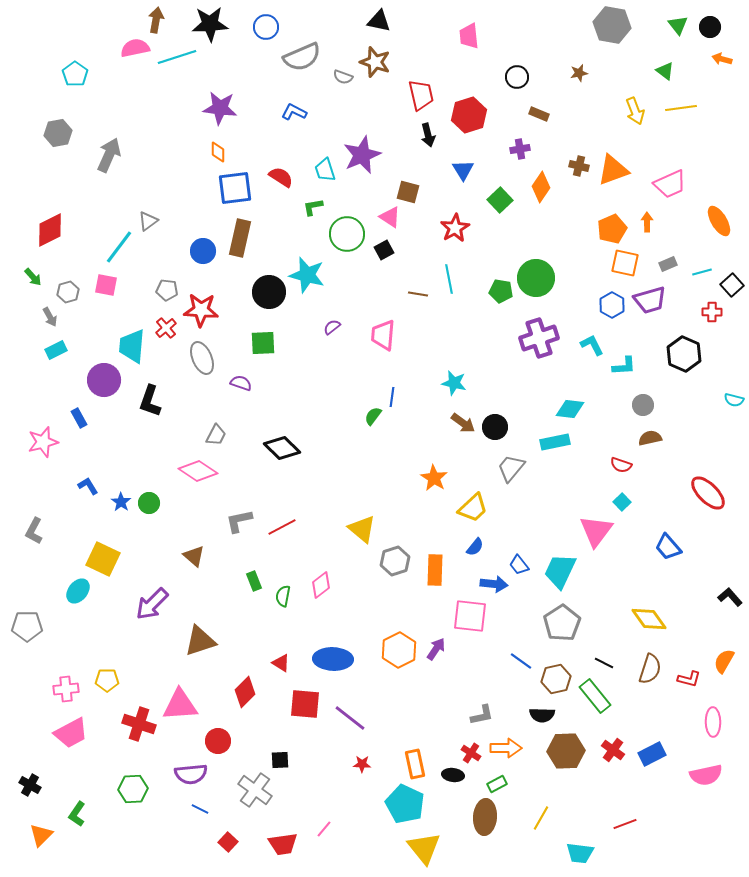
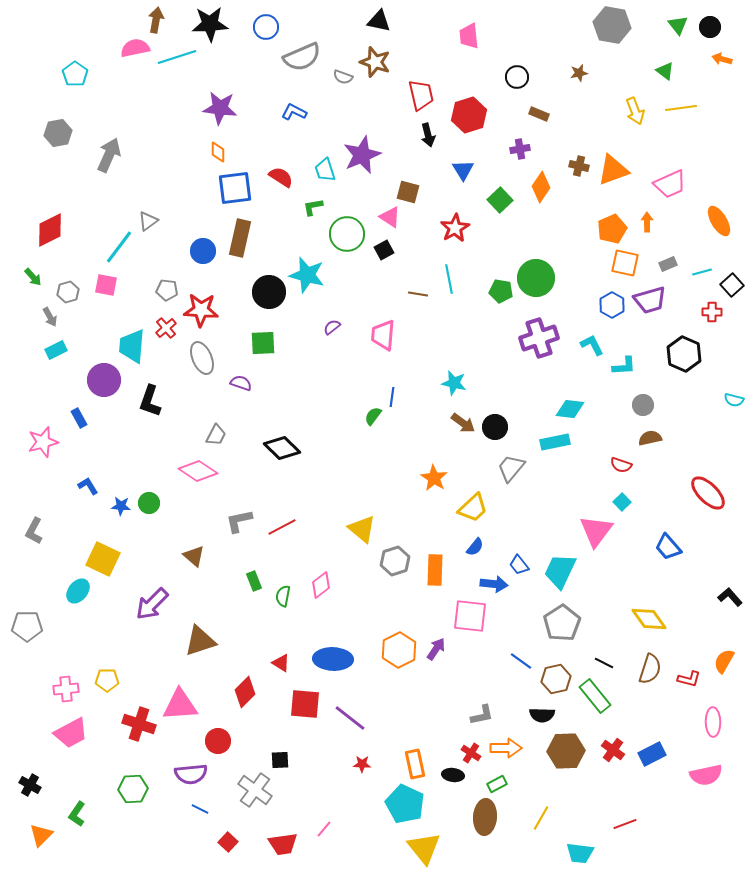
blue star at (121, 502): moved 4 px down; rotated 30 degrees counterclockwise
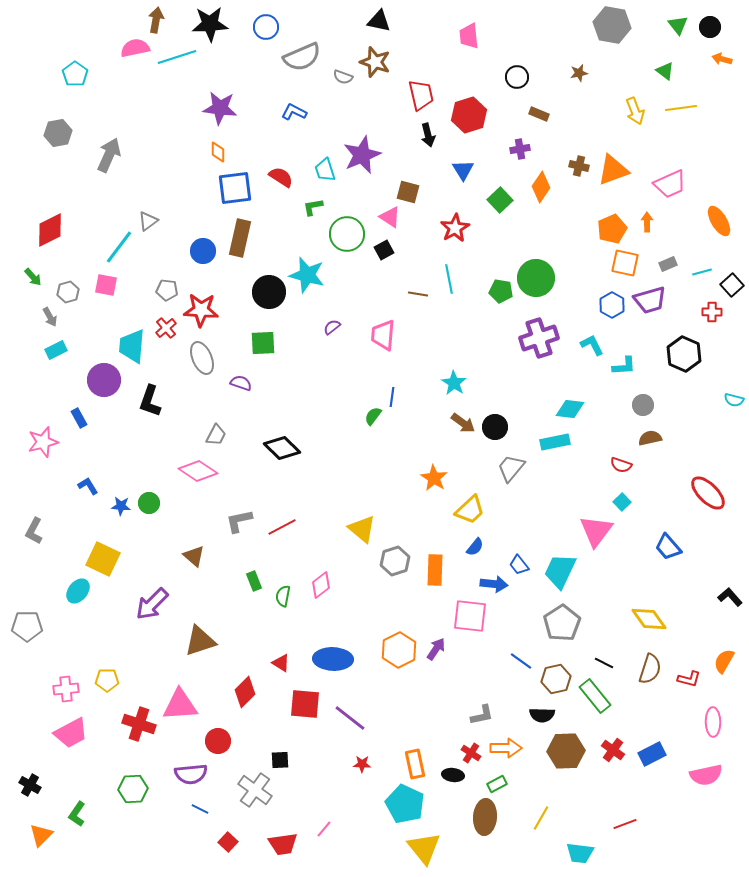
cyan star at (454, 383): rotated 20 degrees clockwise
yellow trapezoid at (473, 508): moved 3 px left, 2 px down
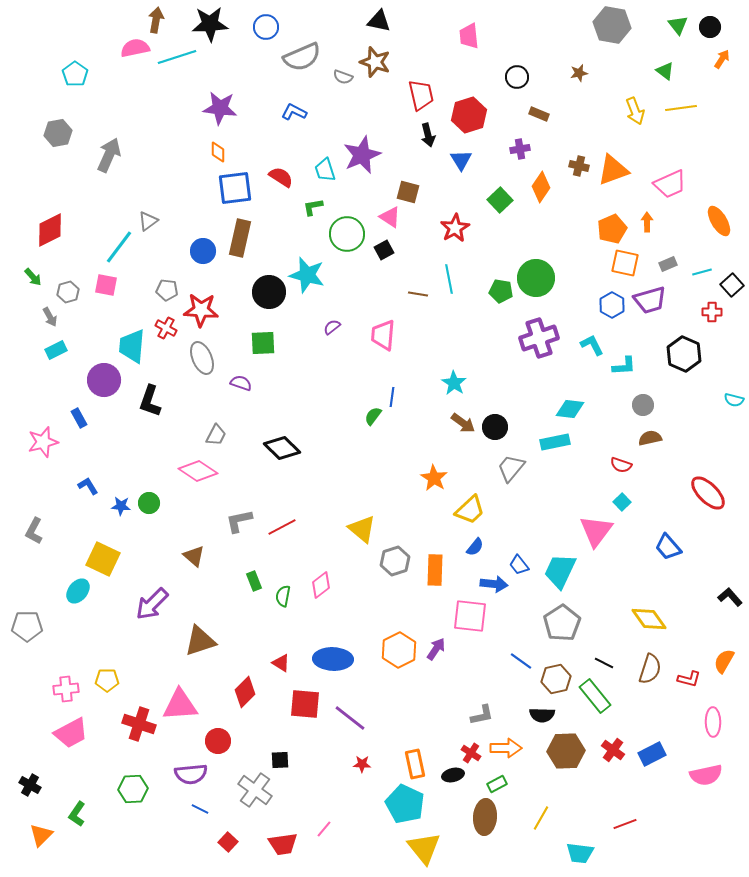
orange arrow at (722, 59): rotated 108 degrees clockwise
blue triangle at (463, 170): moved 2 px left, 10 px up
red cross at (166, 328): rotated 20 degrees counterclockwise
black ellipse at (453, 775): rotated 20 degrees counterclockwise
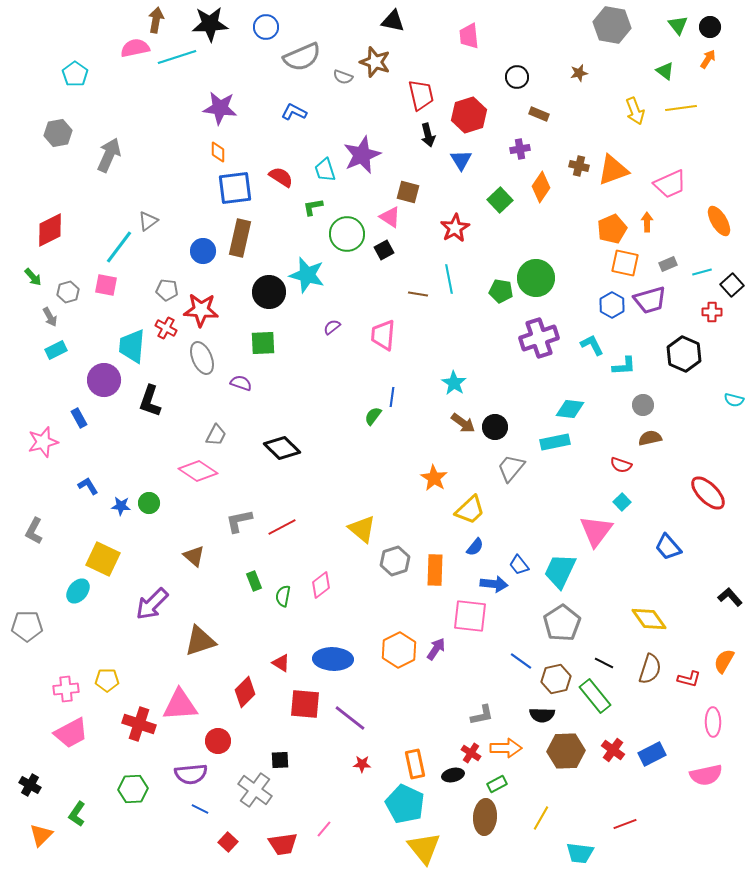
black triangle at (379, 21): moved 14 px right
orange arrow at (722, 59): moved 14 px left
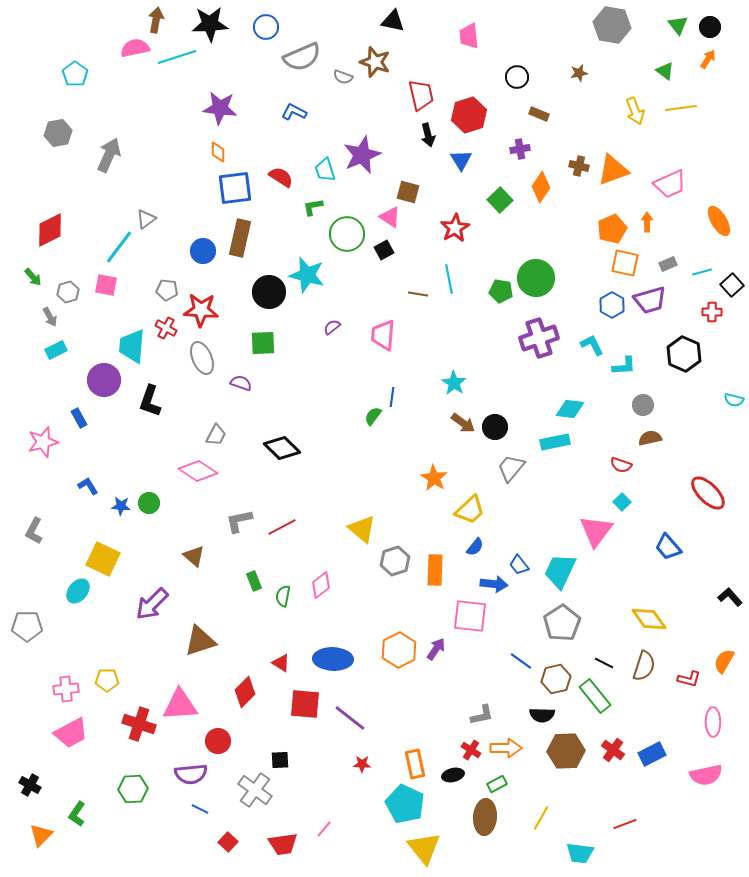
gray triangle at (148, 221): moved 2 px left, 2 px up
brown semicircle at (650, 669): moved 6 px left, 3 px up
red cross at (471, 753): moved 3 px up
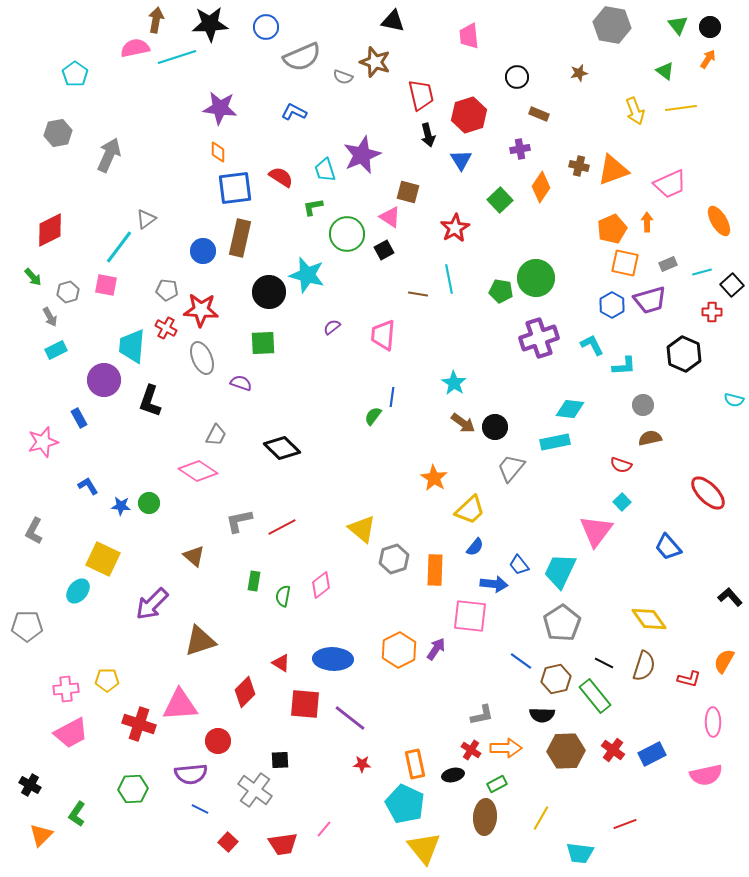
gray hexagon at (395, 561): moved 1 px left, 2 px up
green rectangle at (254, 581): rotated 30 degrees clockwise
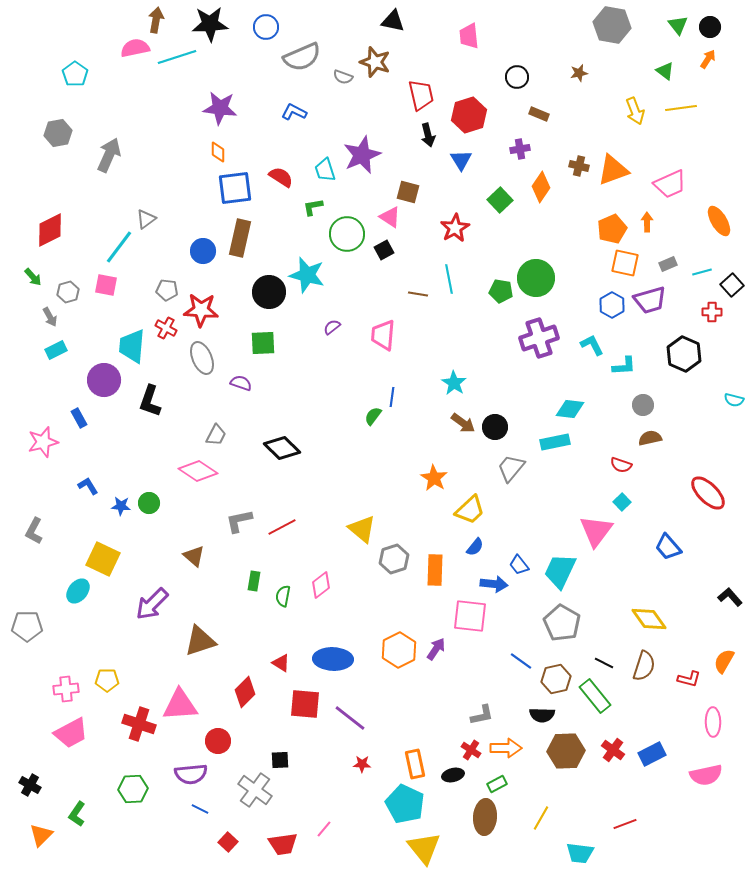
gray pentagon at (562, 623): rotated 9 degrees counterclockwise
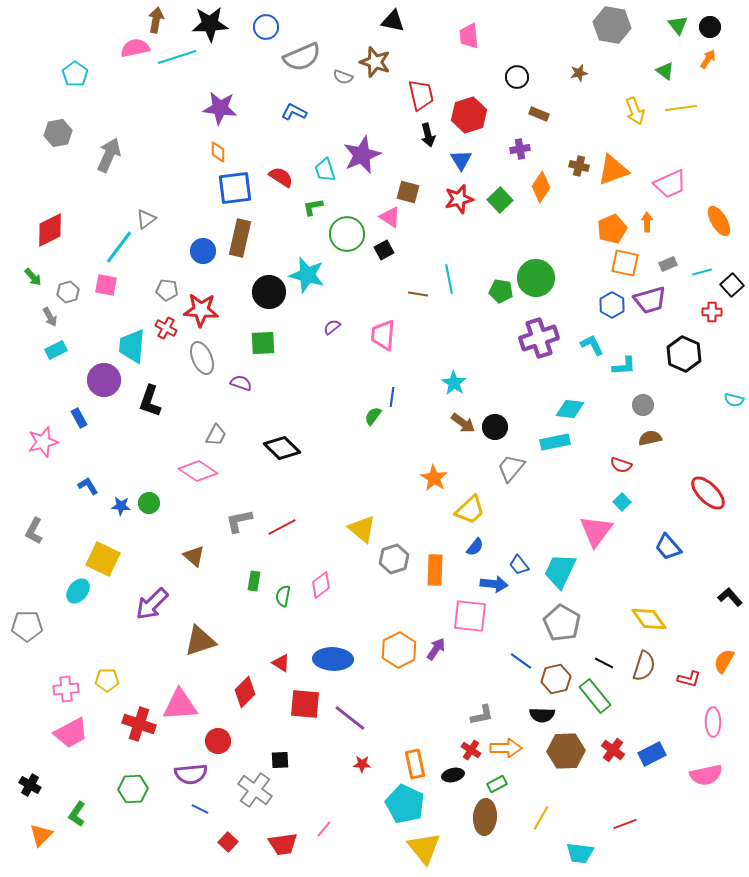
red star at (455, 228): moved 4 px right, 29 px up; rotated 16 degrees clockwise
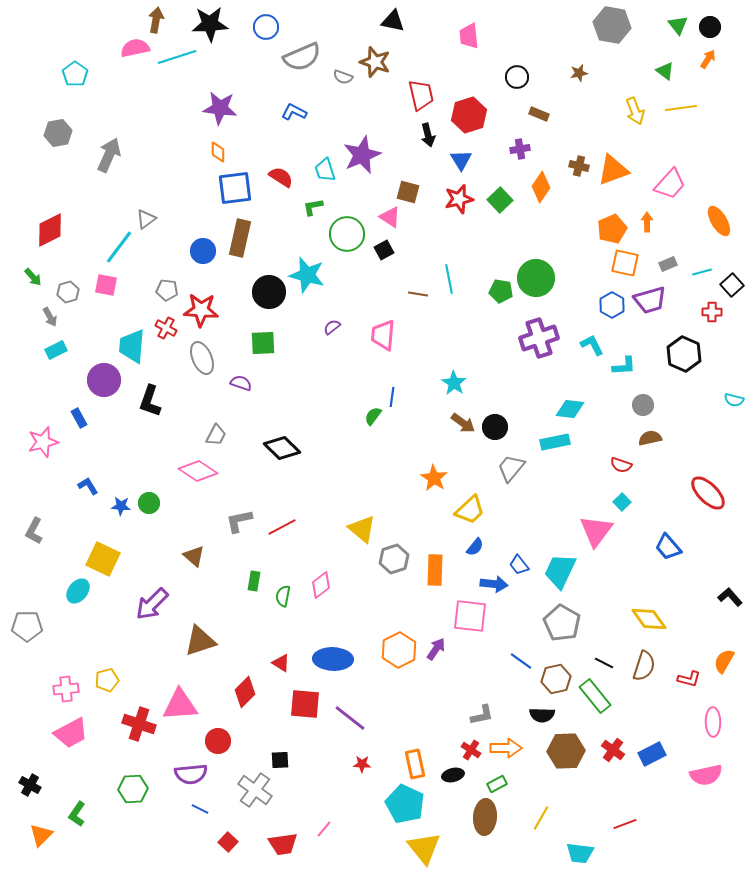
pink trapezoid at (670, 184): rotated 24 degrees counterclockwise
yellow pentagon at (107, 680): rotated 15 degrees counterclockwise
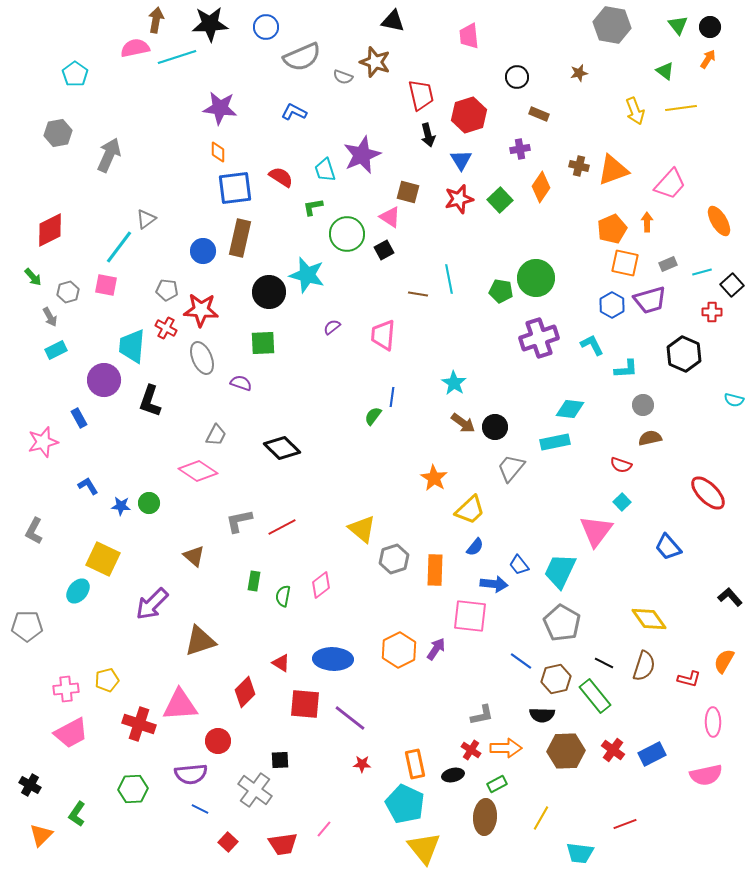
cyan L-shape at (624, 366): moved 2 px right, 3 px down
